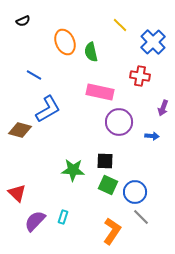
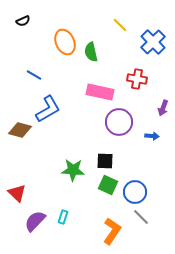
red cross: moved 3 px left, 3 px down
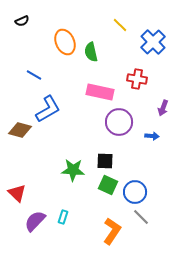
black semicircle: moved 1 px left
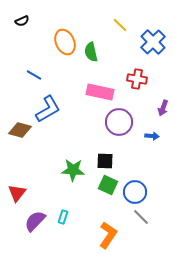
red triangle: rotated 24 degrees clockwise
orange L-shape: moved 4 px left, 4 px down
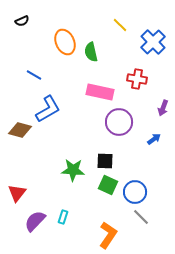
blue arrow: moved 2 px right, 3 px down; rotated 40 degrees counterclockwise
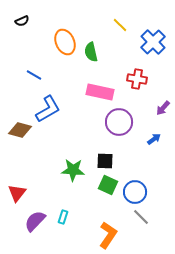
purple arrow: rotated 21 degrees clockwise
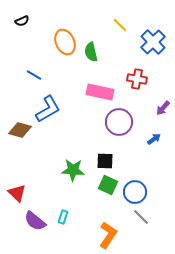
red triangle: rotated 24 degrees counterclockwise
purple semicircle: rotated 95 degrees counterclockwise
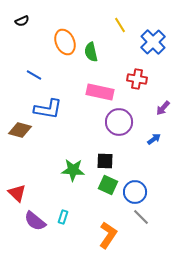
yellow line: rotated 14 degrees clockwise
blue L-shape: rotated 40 degrees clockwise
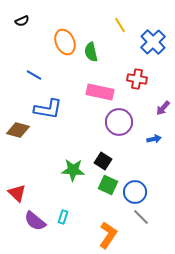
brown diamond: moved 2 px left
blue arrow: rotated 24 degrees clockwise
black square: moved 2 px left; rotated 30 degrees clockwise
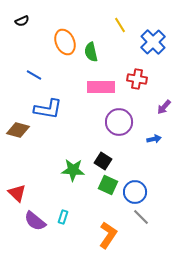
pink rectangle: moved 1 px right, 5 px up; rotated 12 degrees counterclockwise
purple arrow: moved 1 px right, 1 px up
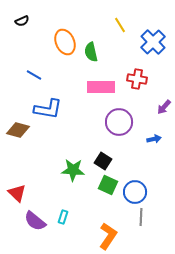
gray line: rotated 48 degrees clockwise
orange L-shape: moved 1 px down
